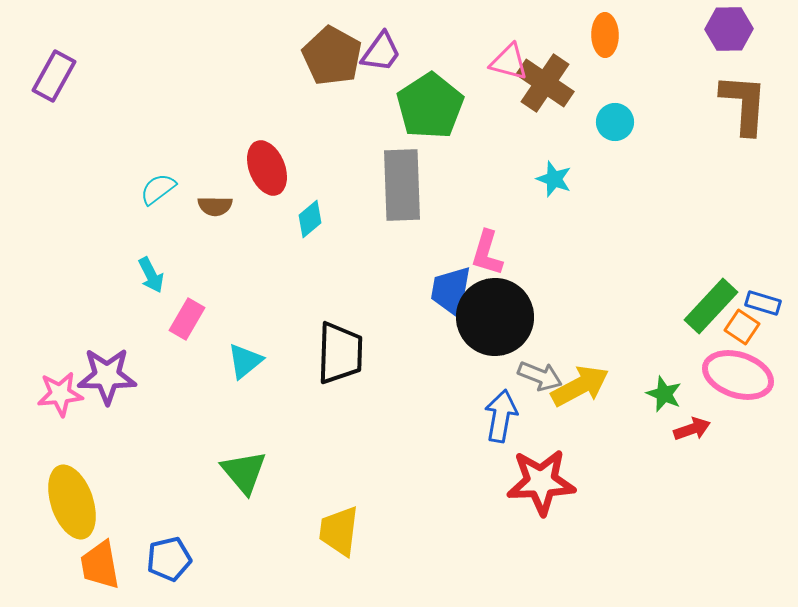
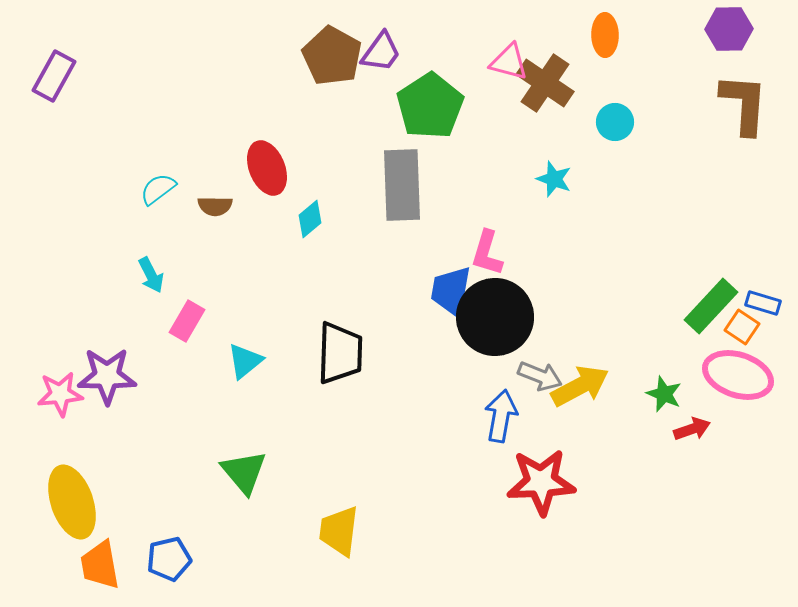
pink rectangle: moved 2 px down
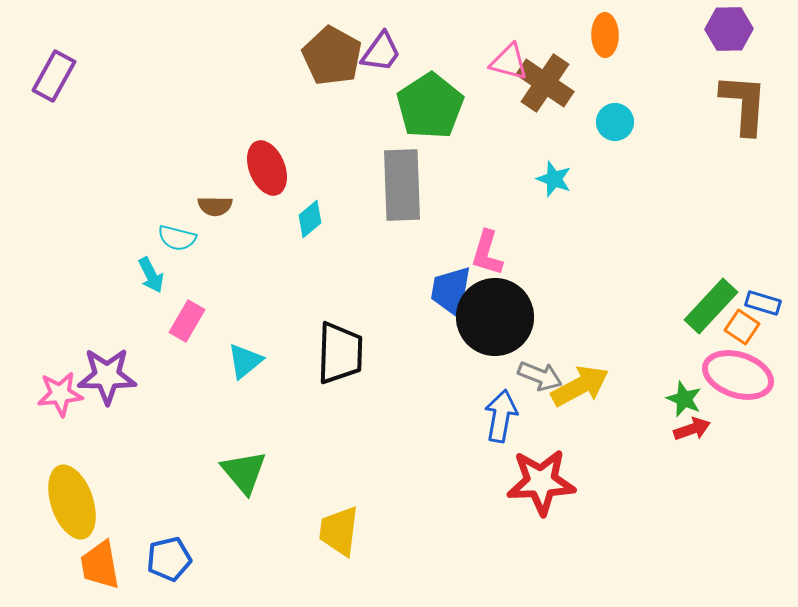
cyan semicircle: moved 19 px right, 49 px down; rotated 129 degrees counterclockwise
green star: moved 20 px right, 5 px down
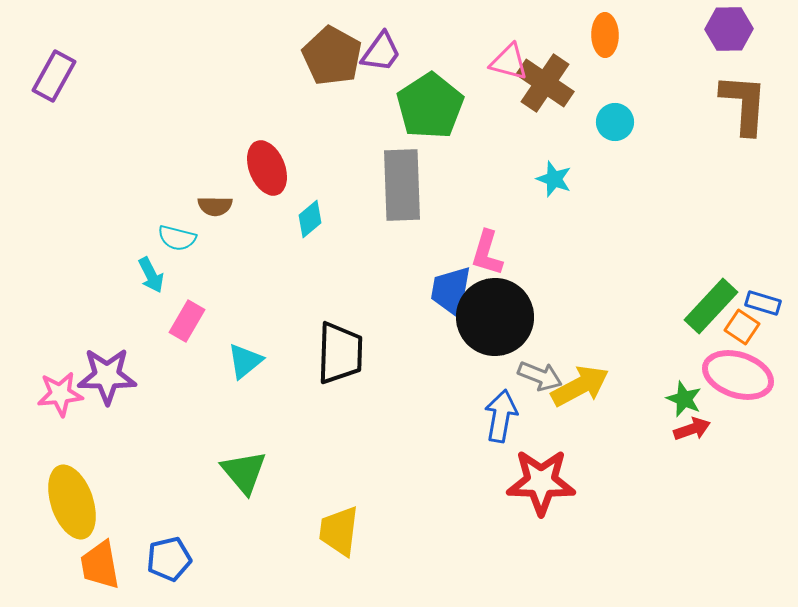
red star: rotated 4 degrees clockwise
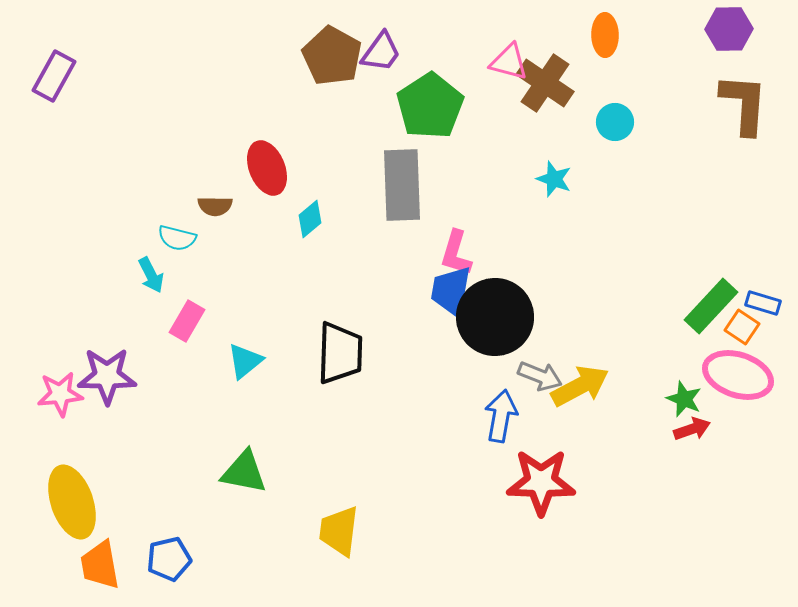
pink L-shape: moved 31 px left
green triangle: rotated 39 degrees counterclockwise
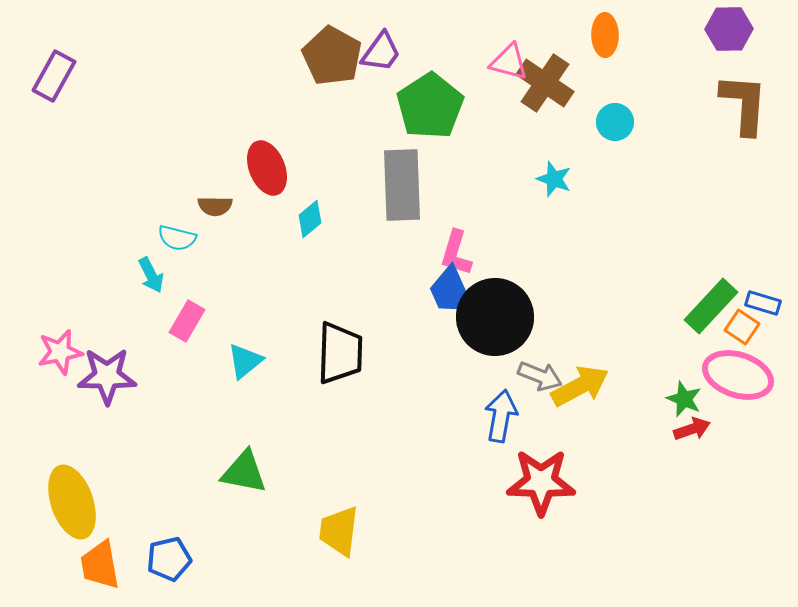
blue trapezoid: rotated 34 degrees counterclockwise
pink star: moved 42 px up; rotated 6 degrees counterclockwise
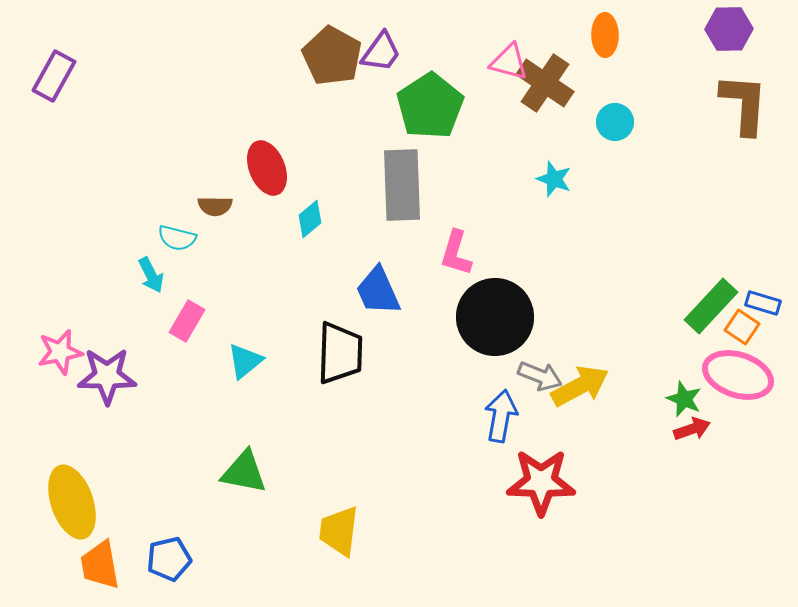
blue trapezoid: moved 73 px left
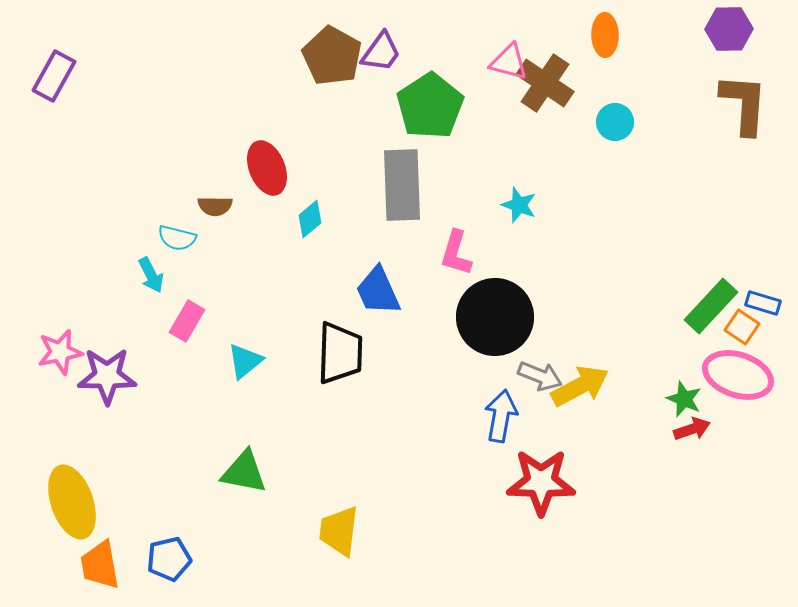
cyan star: moved 35 px left, 26 px down
